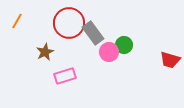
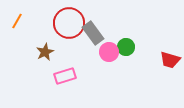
green circle: moved 2 px right, 2 px down
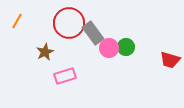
pink circle: moved 4 px up
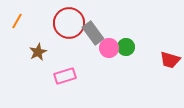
brown star: moved 7 px left
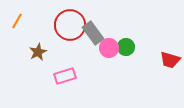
red circle: moved 1 px right, 2 px down
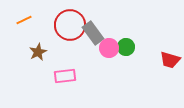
orange line: moved 7 px right, 1 px up; rotated 35 degrees clockwise
pink rectangle: rotated 10 degrees clockwise
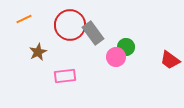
orange line: moved 1 px up
pink circle: moved 7 px right, 9 px down
red trapezoid: rotated 20 degrees clockwise
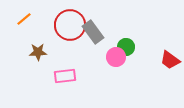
orange line: rotated 14 degrees counterclockwise
gray rectangle: moved 1 px up
brown star: rotated 24 degrees clockwise
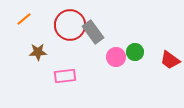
green circle: moved 9 px right, 5 px down
